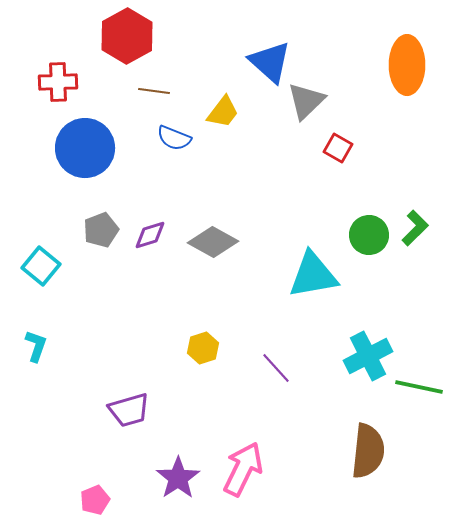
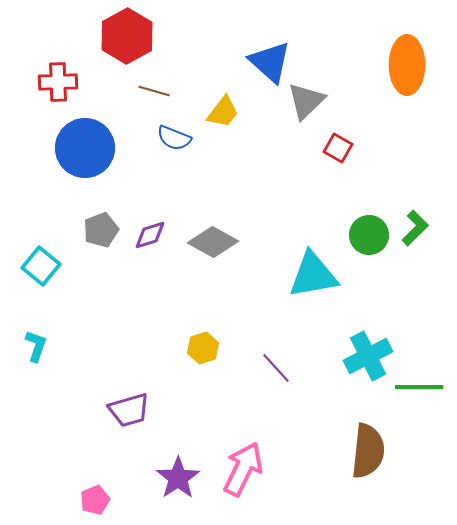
brown line: rotated 8 degrees clockwise
green line: rotated 12 degrees counterclockwise
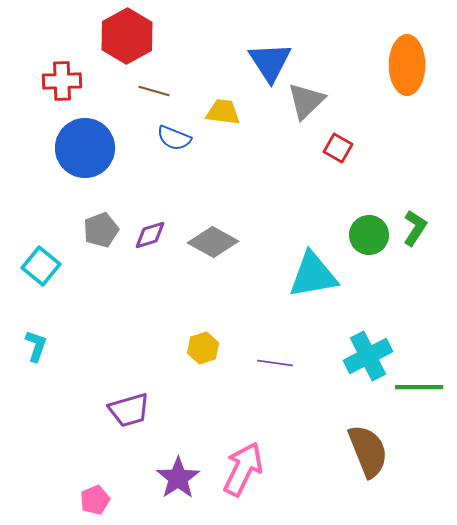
blue triangle: rotated 15 degrees clockwise
red cross: moved 4 px right, 1 px up
yellow trapezoid: rotated 120 degrees counterclockwise
green L-shape: rotated 12 degrees counterclockwise
purple line: moved 1 px left, 5 px up; rotated 40 degrees counterclockwise
brown semicircle: rotated 28 degrees counterclockwise
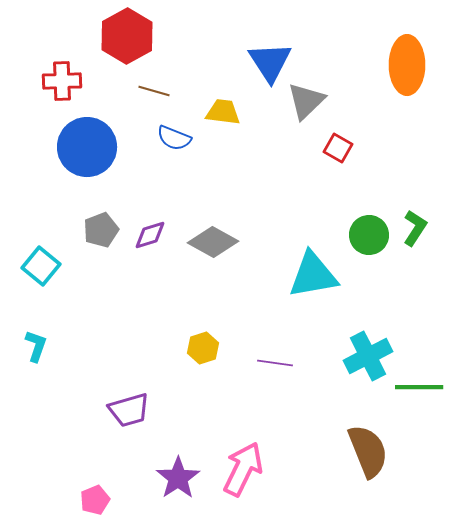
blue circle: moved 2 px right, 1 px up
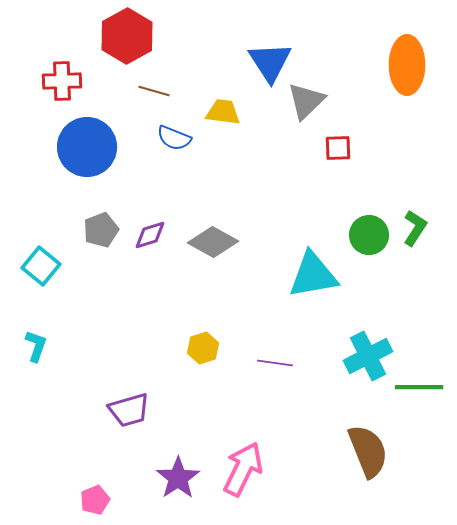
red square: rotated 32 degrees counterclockwise
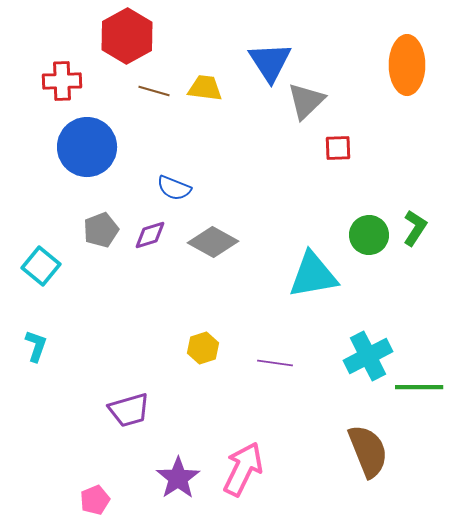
yellow trapezoid: moved 18 px left, 24 px up
blue semicircle: moved 50 px down
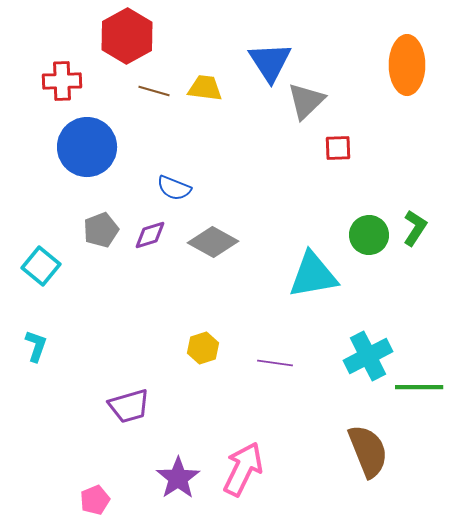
purple trapezoid: moved 4 px up
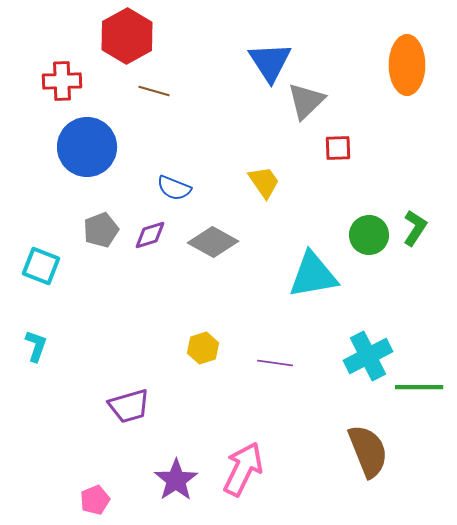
yellow trapezoid: moved 59 px right, 94 px down; rotated 48 degrees clockwise
cyan square: rotated 18 degrees counterclockwise
purple star: moved 2 px left, 2 px down
